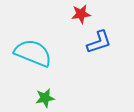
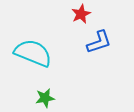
red star: rotated 18 degrees counterclockwise
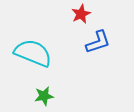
blue L-shape: moved 1 px left
green star: moved 1 px left, 2 px up
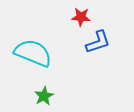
red star: moved 3 px down; rotated 30 degrees clockwise
green star: rotated 18 degrees counterclockwise
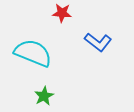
red star: moved 19 px left, 4 px up
blue L-shape: rotated 56 degrees clockwise
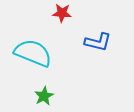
blue L-shape: rotated 24 degrees counterclockwise
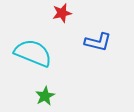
red star: rotated 18 degrees counterclockwise
green star: moved 1 px right
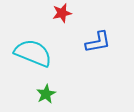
blue L-shape: rotated 24 degrees counterclockwise
green star: moved 1 px right, 2 px up
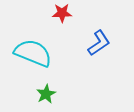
red star: rotated 12 degrees clockwise
blue L-shape: moved 1 px right, 1 px down; rotated 24 degrees counterclockwise
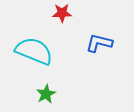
blue L-shape: rotated 132 degrees counterclockwise
cyan semicircle: moved 1 px right, 2 px up
